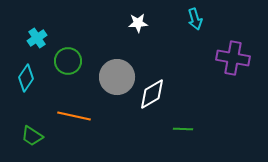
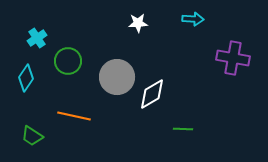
cyan arrow: moved 2 px left; rotated 70 degrees counterclockwise
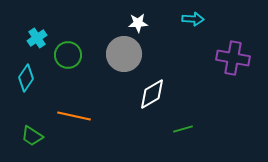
green circle: moved 6 px up
gray circle: moved 7 px right, 23 px up
green line: rotated 18 degrees counterclockwise
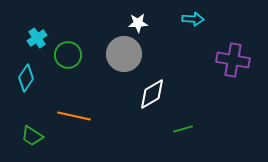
purple cross: moved 2 px down
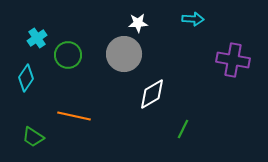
green line: rotated 48 degrees counterclockwise
green trapezoid: moved 1 px right, 1 px down
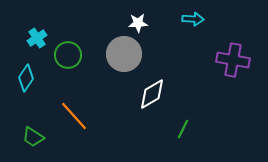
orange line: rotated 36 degrees clockwise
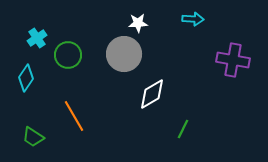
orange line: rotated 12 degrees clockwise
